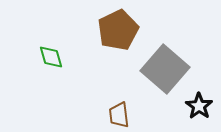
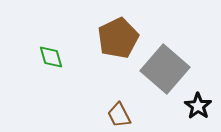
brown pentagon: moved 8 px down
black star: moved 1 px left
brown trapezoid: rotated 20 degrees counterclockwise
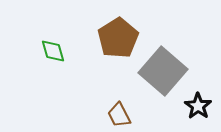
brown pentagon: rotated 6 degrees counterclockwise
green diamond: moved 2 px right, 6 px up
gray square: moved 2 px left, 2 px down
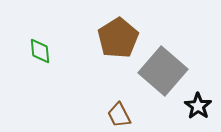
green diamond: moved 13 px left; rotated 12 degrees clockwise
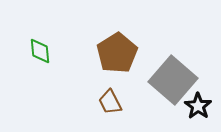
brown pentagon: moved 1 px left, 15 px down
gray square: moved 10 px right, 9 px down
brown trapezoid: moved 9 px left, 13 px up
